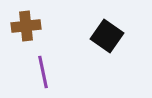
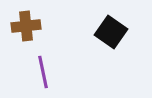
black square: moved 4 px right, 4 px up
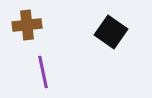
brown cross: moved 1 px right, 1 px up
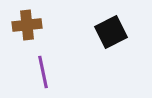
black square: rotated 28 degrees clockwise
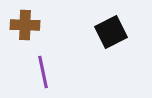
brown cross: moved 2 px left; rotated 8 degrees clockwise
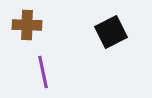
brown cross: moved 2 px right
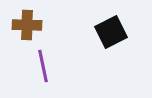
purple line: moved 6 px up
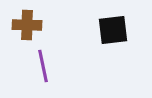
black square: moved 2 px right, 2 px up; rotated 20 degrees clockwise
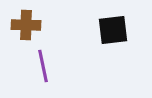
brown cross: moved 1 px left
